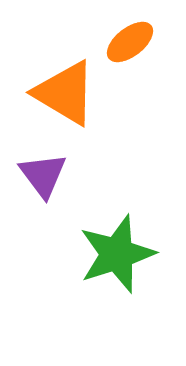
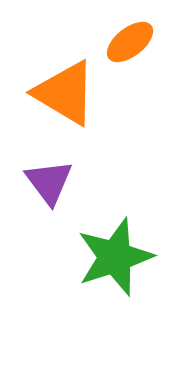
purple triangle: moved 6 px right, 7 px down
green star: moved 2 px left, 3 px down
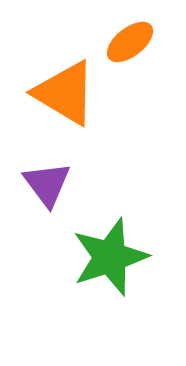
purple triangle: moved 2 px left, 2 px down
green star: moved 5 px left
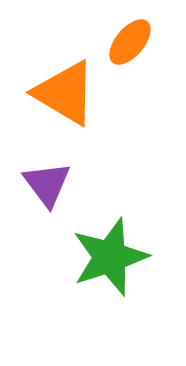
orange ellipse: rotated 12 degrees counterclockwise
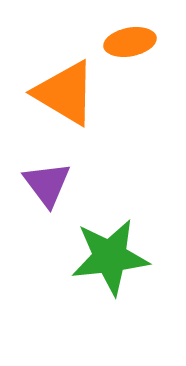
orange ellipse: rotated 39 degrees clockwise
green star: rotated 12 degrees clockwise
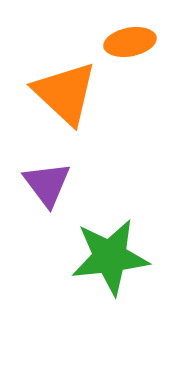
orange triangle: rotated 12 degrees clockwise
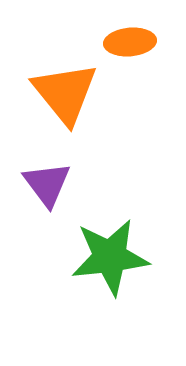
orange ellipse: rotated 6 degrees clockwise
orange triangle: rotated 8 degrees clockwise
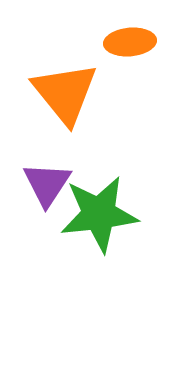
purple triangle: rotated 10 degrees clockwise
green star: moved 11 px left, 43 px up
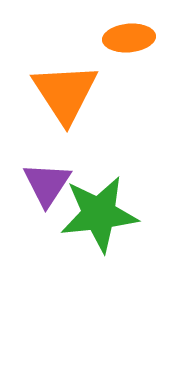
orange ellipse: moved 1 px left, 4 px up
orange triangle: rotated 6 degrees clockwise
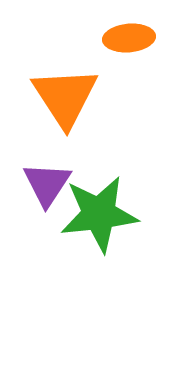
orange triangle: moved 4 px down
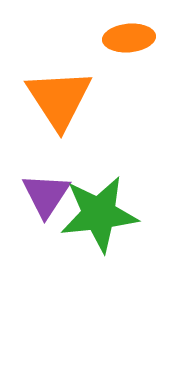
orange triangle: moved 6 px left, 2 px down
purple triangle: moved 1 px left, 11 px down
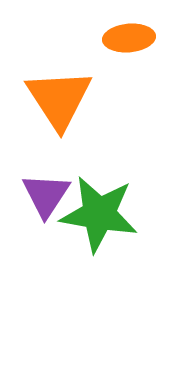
green star: rotated 16 degrees clockwise
